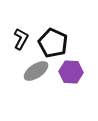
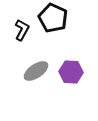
black L-shape: moved 1 px right, 9 px up
black pentagon: moved 25 px up
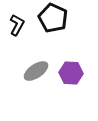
black L-shape: moved 5 px left, 5 px up
purple hexagon: moved 1 px down
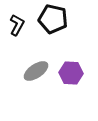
black pentagon: moved 1 px down; rotated 12 degrees counterclockwise
